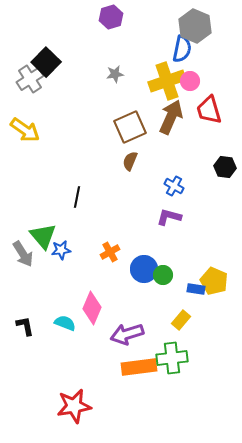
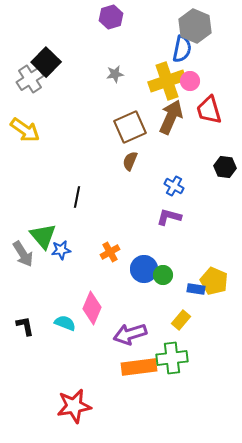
purple arrow: moved 3 px right
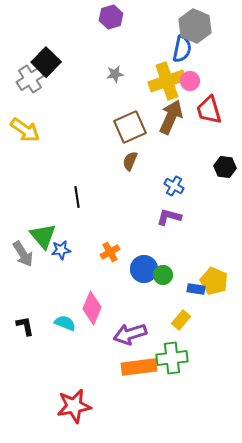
black line: rotated 20 degrees counterclockwise
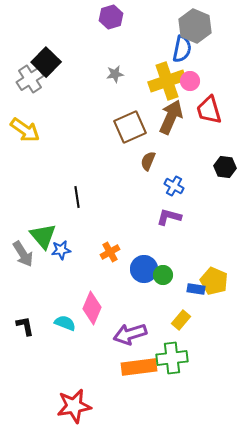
brown semicircle: moved 18 px right
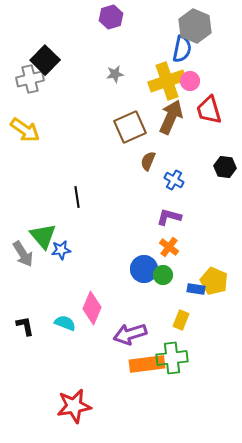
black square: moved 1 px left, 2 px up
gray cross: rotated 20 degrees clockwise
blue cross: moved 6 px up
orange cross: moved 59 px right, 5 px up; rotated 24 degrees counterclockwise
yellow rectangle: rotated 18 degrees counterclockwise
orange rectangle: moved 8 px right, 3 px up
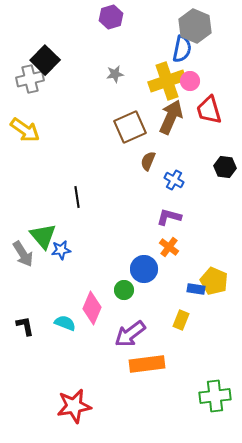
green circle: moved 39 px left, 15 px down
purple arrow: rotated 20 degrees counterclockwise
green cross: moved 43 px right, 38 px down
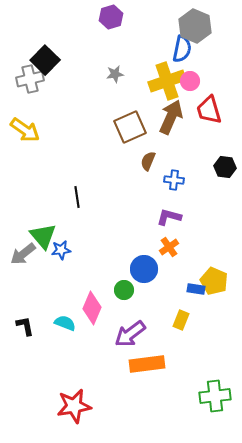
blue cross: rotated 24 degrees counterclockwise
orange cross: rotated 18 degrees clockwise
gray arrow: rotated 84 degrees clockwise
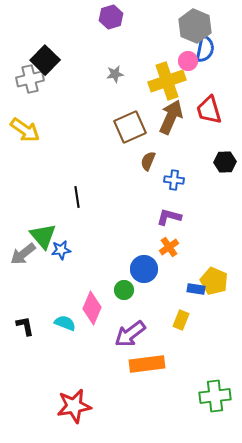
blue semicircle: moved 23 px right
pink circle: moved 2 px left, 20 px up
black hexagon: moved 5 px up; rotated 10 degrees counterclockwise
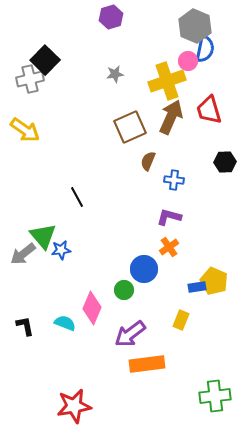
black line: rotated 20 degrees counterclockwise
blue rectangle: moved 1 px right, 2 px up; rotated 18 degrees counterclockwise
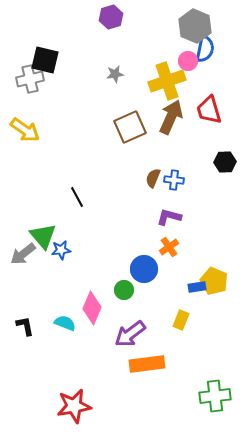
black square: rotated 32 degrees counterclockwise
brown semicircle: moved 5 px right, 17 px down
